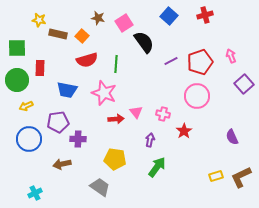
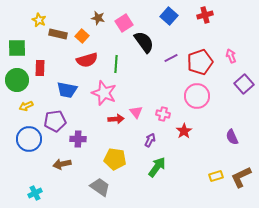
yellow star: rotated 16 degrees clockwise
purple line: moved 3 px up
purple pentagon: moved 3 px left, 1 px up
purple arrow: rotated 16 degrees clockwise
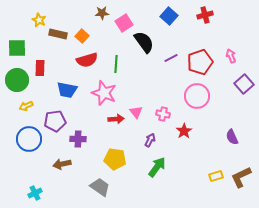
brown star: moved 4 px right, 5 px up; rotated 16 degrees counterclockwise
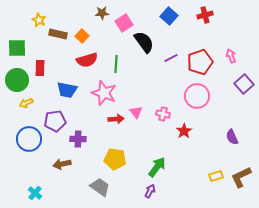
yellow arrow: moved 3 px up
purple arrow: moved 51 px down
cyan cross: rotated 24 degrees counterclockwise
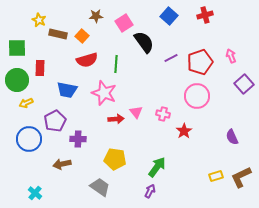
brown star: moved 6 px left, 3 px down
purple pentagon: rotated 20 degrees counterclockwise
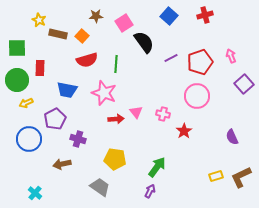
purple pentagon: moved 2 px up
purple cross: rotated 14 degrees clockwise
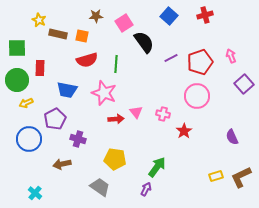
orange square: rotated 32 degrees counterclockwise
purple arrow: moved 4 px left, 2 px up
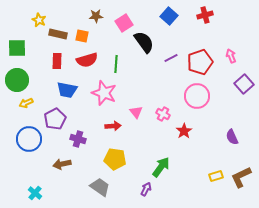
red rectangle: moved 17 px right, 7 px up
pink cross: rotated 16 degrees clockwise
red arrow: moved 3 px left, 7 px down
green arrow: moved 4 px right
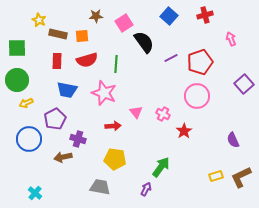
orange square: rotated 16 degrees counterclockwise
pink arrow: moved 17 px up
purple semicircle: moved 1 px right, 3 px down
brown arrow: moved 1 px right, 7 px up
gray trapezoid: rotated 25 degrees counterclockwise
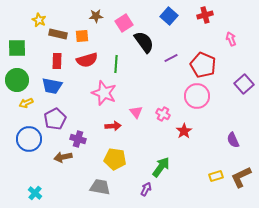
red pentagon: moved 3 px right, 3 px down; rotated 30 degrees counterclockwise
blue trapezoid: moved 15 px left, 4 px up
